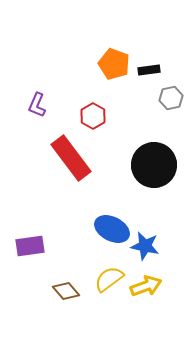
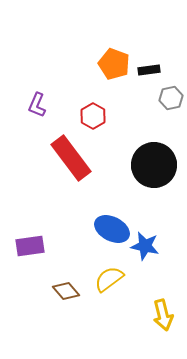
yellow arrow: moved 17 px right, 29 px down; rotated 96 degrees clockwise
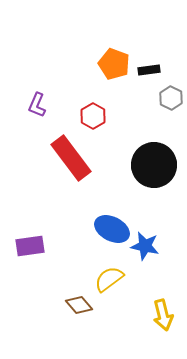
gray hexagon: rotated 20 degrees counterclockwise
brown diamond: moved 13 px right, 14 px down
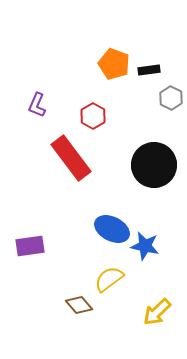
yellow arrow: moved 6 px left, 3 px up; rotated 60 degrees clockwise
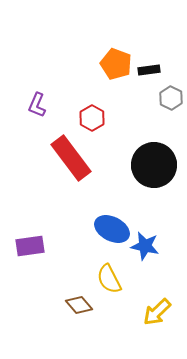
orange pentagon: moved 2 px right
red hexagon: moved 1 px left, 2 px down
yellow semicircle: rotated 80 degrees counterclockwise
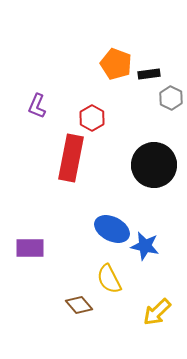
black rectangle: moved 4 px down
purple L-shape: moved 1 px down
red rectangle: rotated 48 degrees clockwise
purple rectangle: moved 2 px down; rotated 8 degrees clockwise
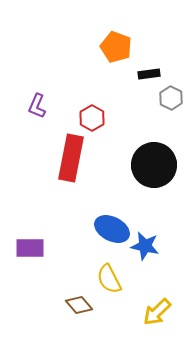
orange pentagon: moved 17 px up
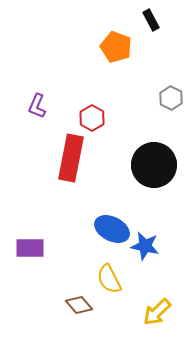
black rectangle: moved 2 px right, 54 px up; rotated 70 degrees clockwise
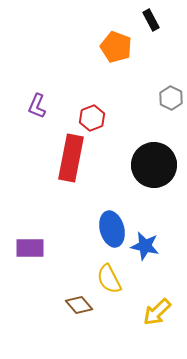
red hexagon: rotated 10 degrees clockwise
blue ellipse: rotated 48 degrees clockwise
